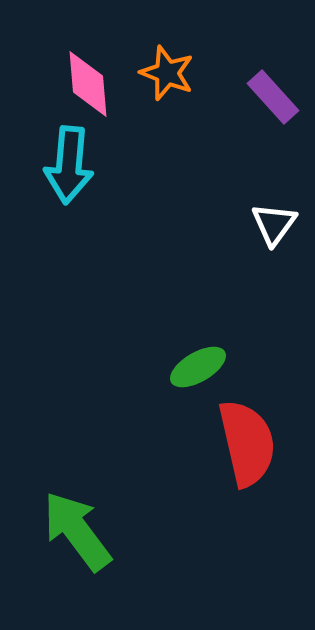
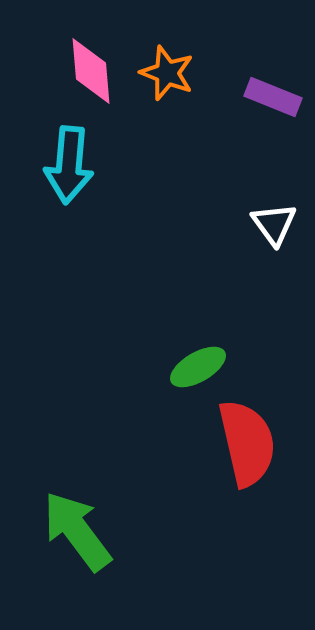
pink diamond: moved 3 px right, 13 px up
purple rectangle: rotated 26 degrees counterclockwise
white triangle: rotated 12 degrees counterclockwise
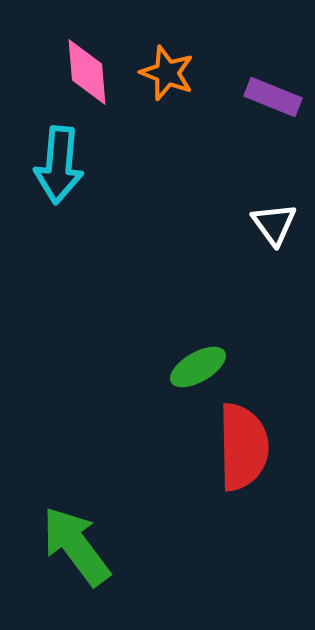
pink diamond: moved 4 px left, 1 px down
cyan arrow: moved 10 px left
red semicircle: moved 4 px left, 4 px down; rotated 12 degrees clockwise
green arrow: moved 1 px left, 15 px down
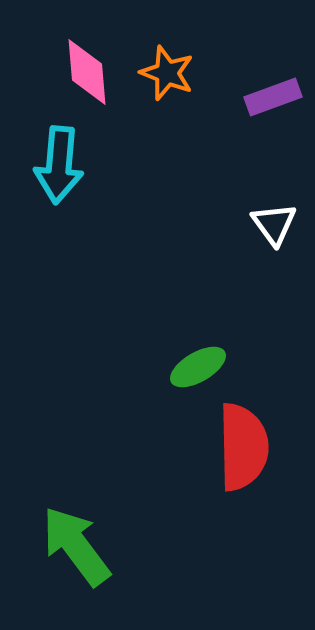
purple rectangle: rotated 42 degrees counterclockwise
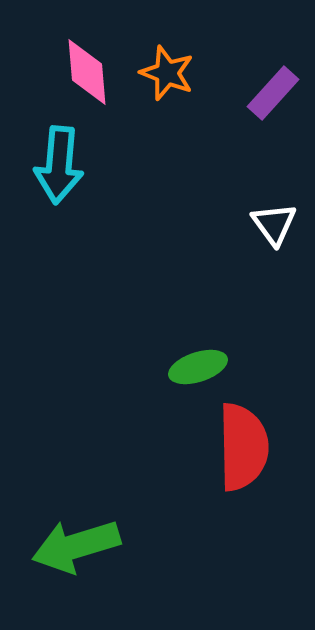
purple rectangle: moved 4 px up; rotated 28 degrees counterclockwise
green ellipse: rotated 12 degrees clockwise
green arrow: rotated 70 degrees counterclockwise
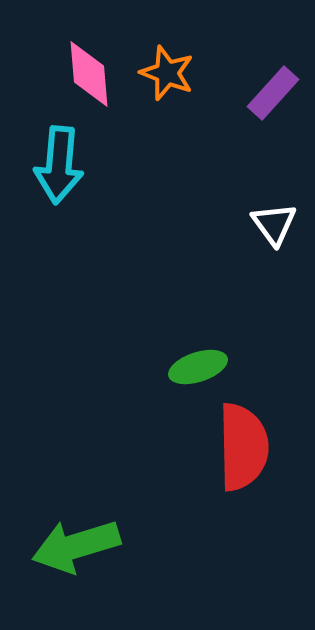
pink diamond: moved 2 px right, 2 px down
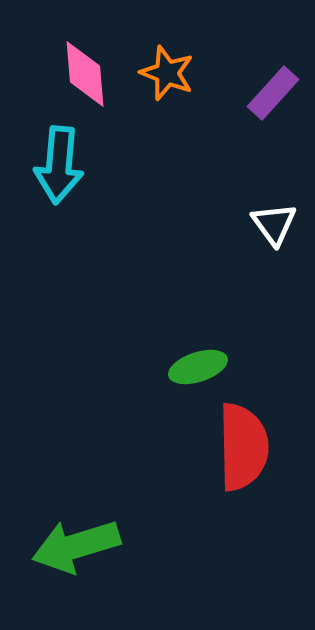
pink diamond: moved 4 px left
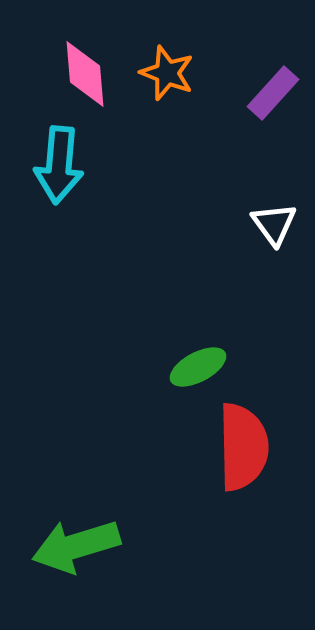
green ellipse: rotated 10 degrees counterclockwise
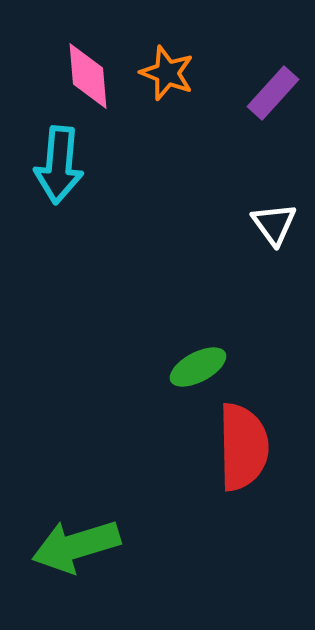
pink diamond: moved 3 px right, 2 px down
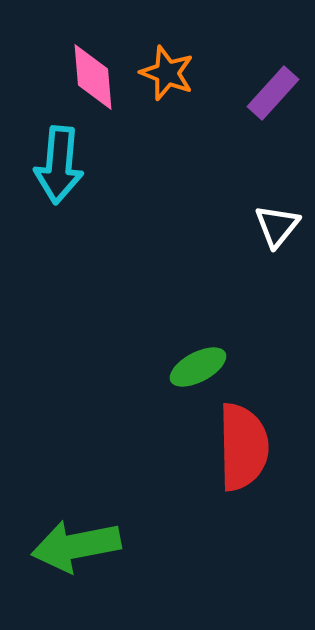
pink diamond: moved 5 px right, 1 px down
white triangle: moved 3 px right, 2 px down; rotated 15 degrees clockwise
green arrow: rotated 6 degrees clockwise
